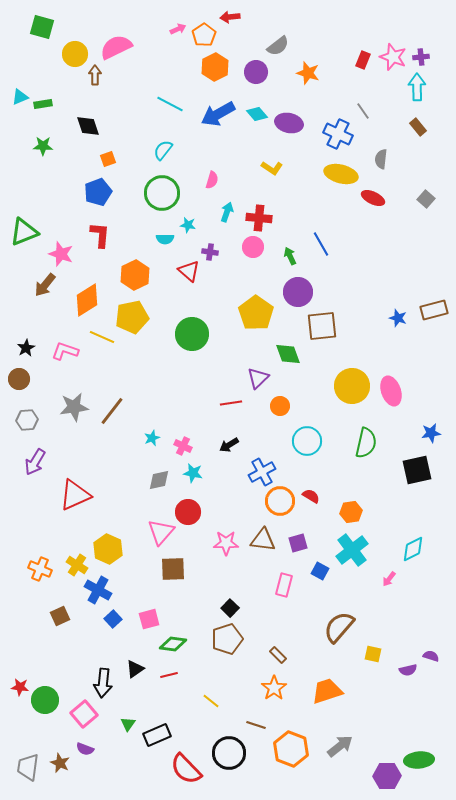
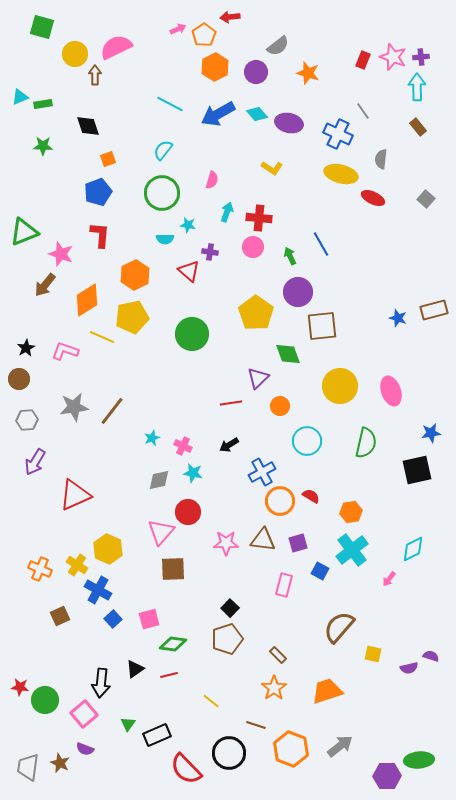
yellow circle at (352, 386): moved 12 px left
purple semicircle at (408, 670): moved 1 px right, 2 px up
black arrow at (103, 683): moved 2 px left
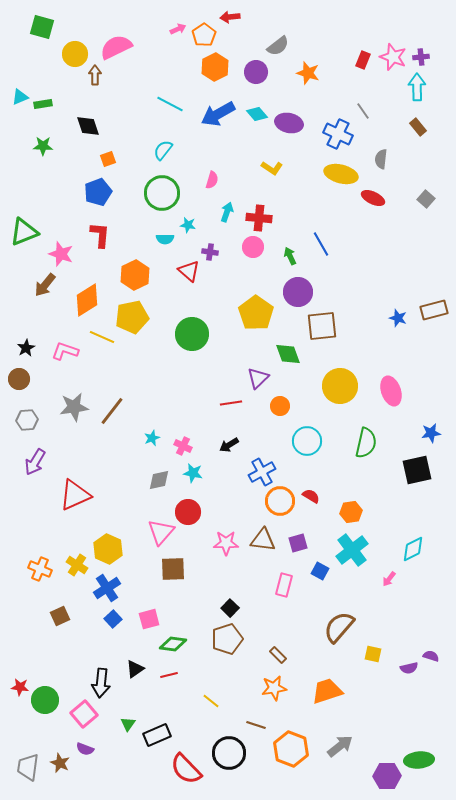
blue cross at (98, 590): moved 9 px right, 2 px up; rotated 28 degrees clockwise
orange star at (274, 688): rotated 25 degrees clockwise
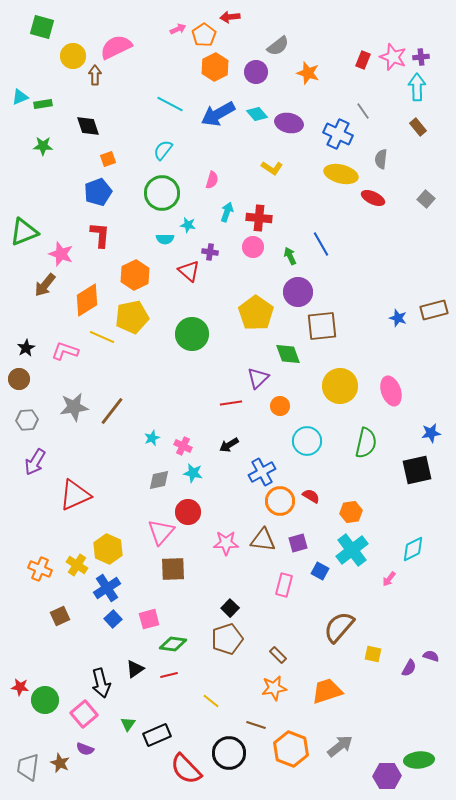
yellow circle at (75, 54): moved 2 px left, 2 px down
purple semicircle at (409, 668): rotated 48 degrees counterclockwise
black arrow at (101, 683): rotated 20 degrees counterclockwise
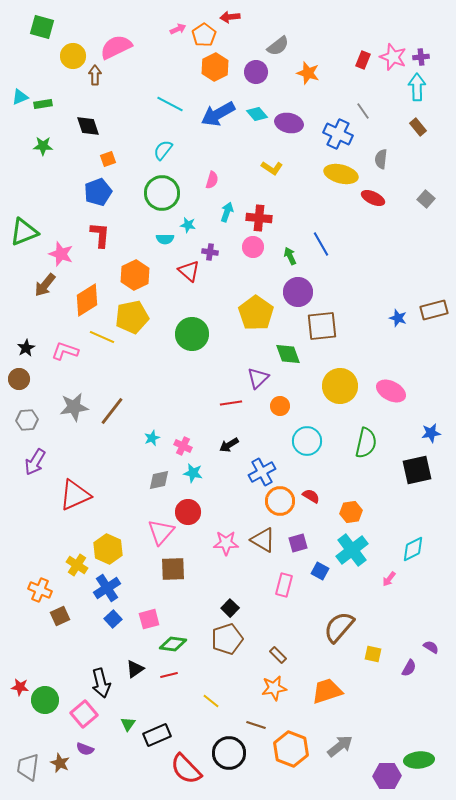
pink ellipse at (391, 391): rotated 44 degrees counterclockwise
brown triangle at (263, 540): rotated 24 degrees clockwise
orange cross at (40, 569): moved 21 px down
purple semicircle at (431, 656): moved 9 px up; rotated 14 degrees clockwise
